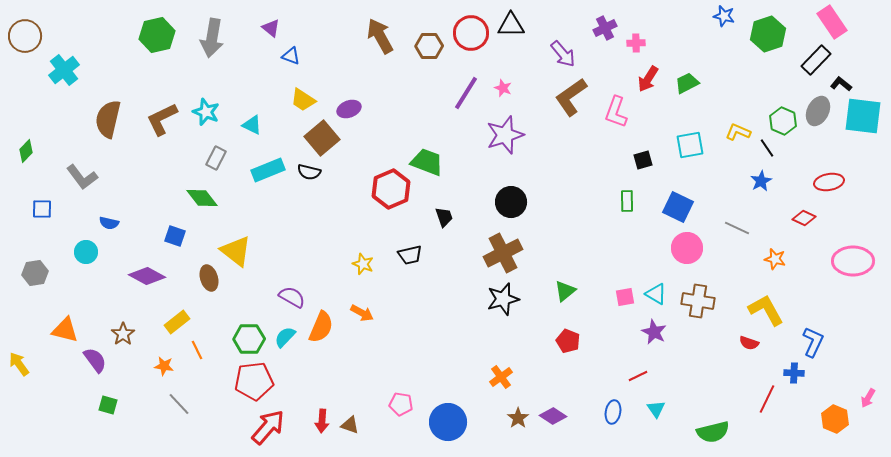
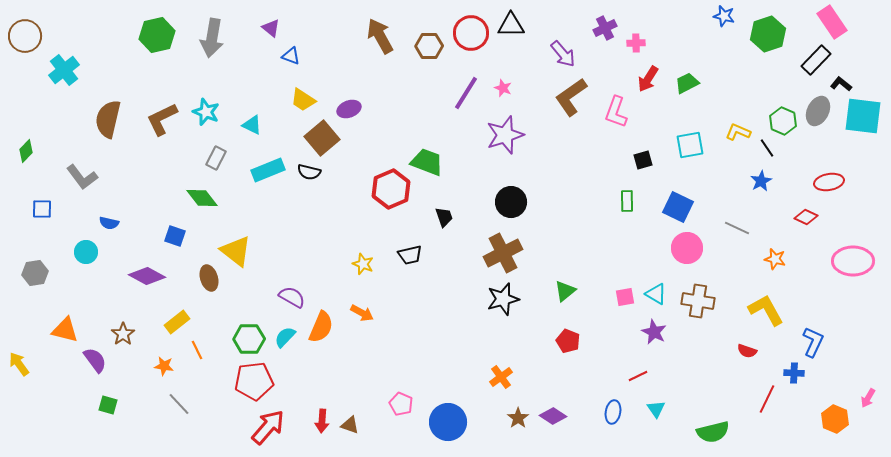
red diamond at (804, 218): moved 2 px right, 1 px up
red semicircle at (749, 343): moved 2 px left, 8 px down
pink pentagon at (401, 404): rotated 15 degrees clockwise
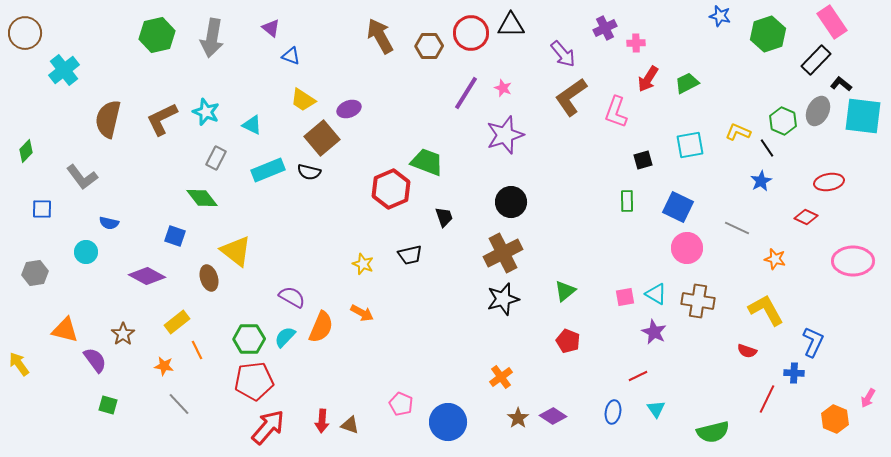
blue star at (724, 16): moved 4 px left
brown circle at (25, 36): moved 3 px up
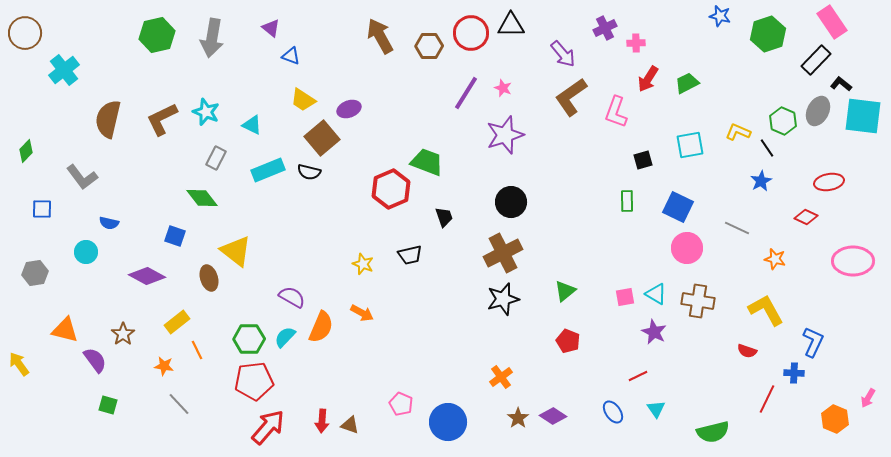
blue ellipse at (613, 412): rotated 45 degrees counterclockwise
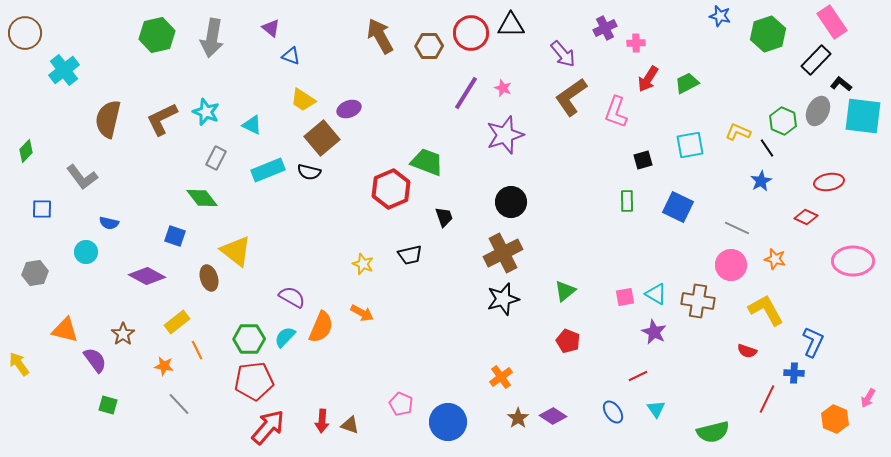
pink circle at (687, 248): moved 44 px right, 17 px down
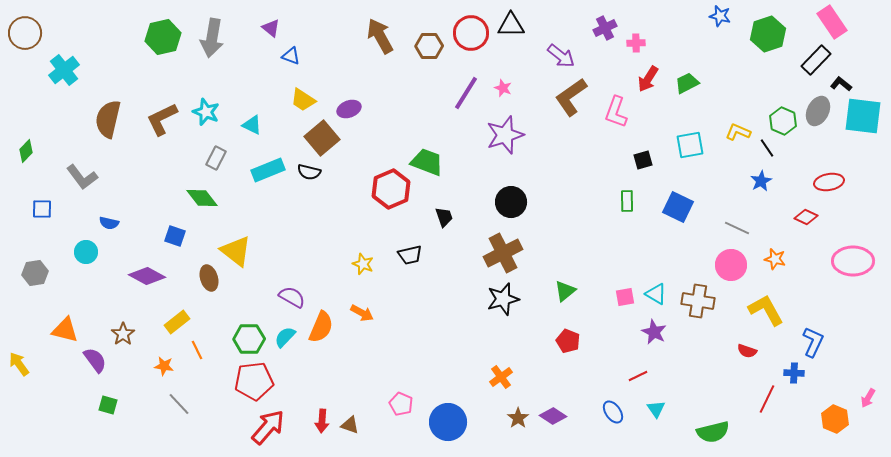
green hexagon at (157, 35): moved 6 px right, 2 px down
purple arrow at (563, 54): moved 2 px left, 2 px down; rotated 12 degrees counterclockwise
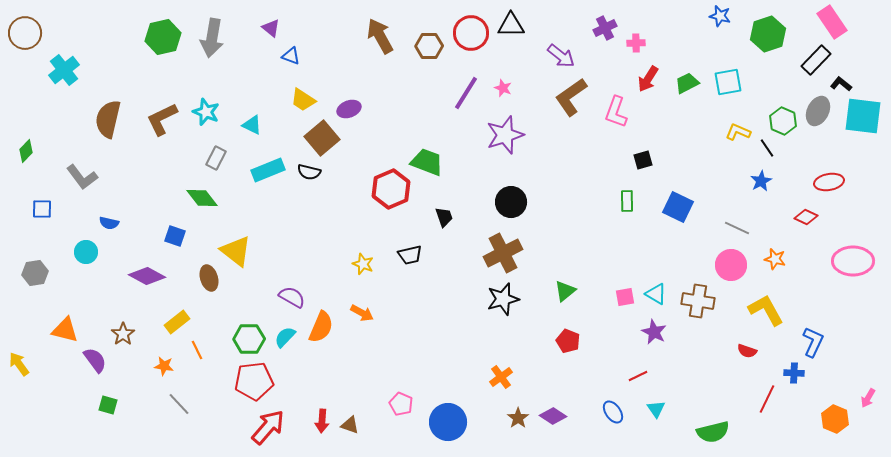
cyan square at (690, 145): moved 38 px right, 63 px up
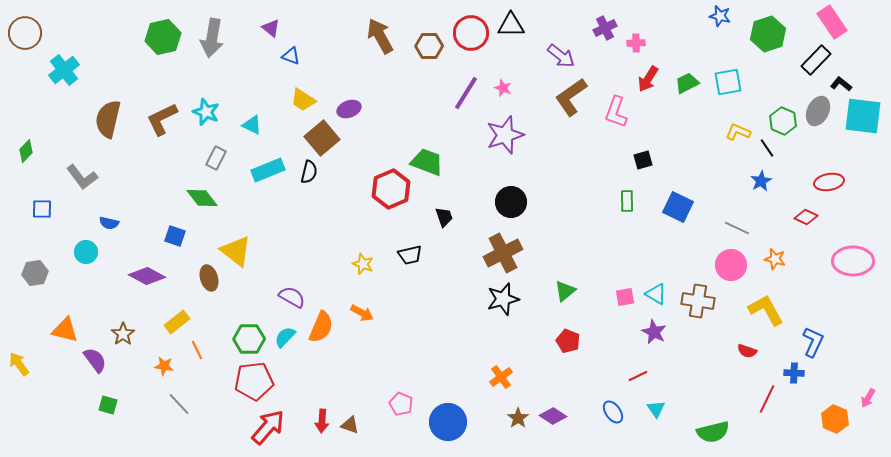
black semicircle at (309, 172): rotated 90 degrees counterclockwise
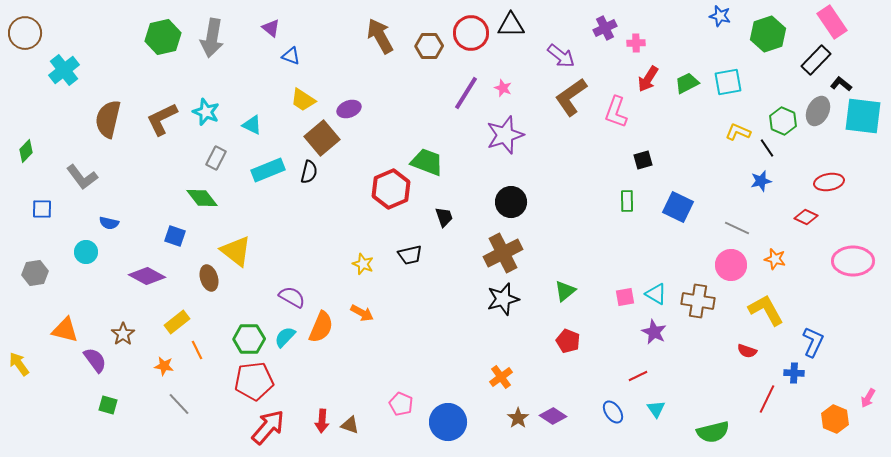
blue star at (761, 181): rotated 15 degrees clockwise
